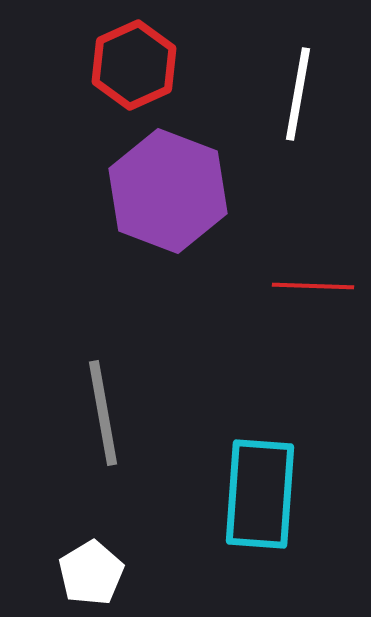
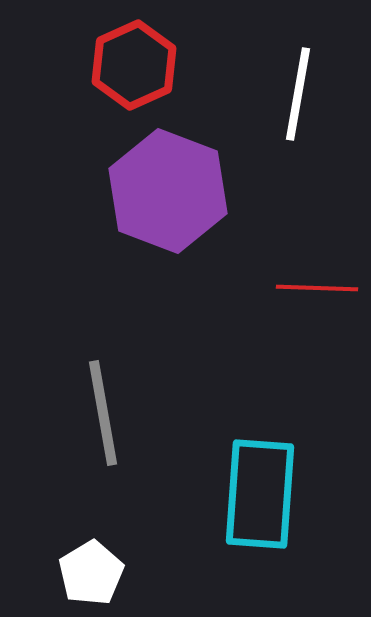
red line: moved 4 px right, 2 px down
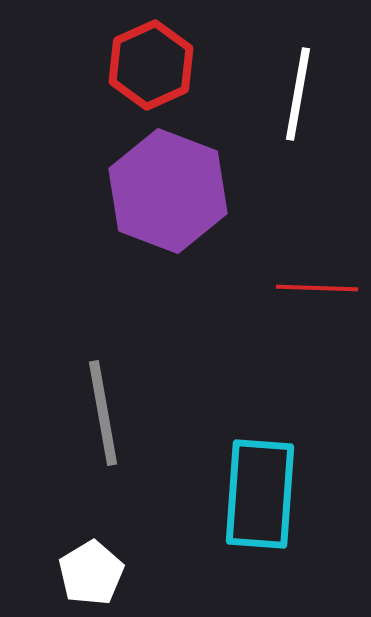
red hexagon: moved 17 px right
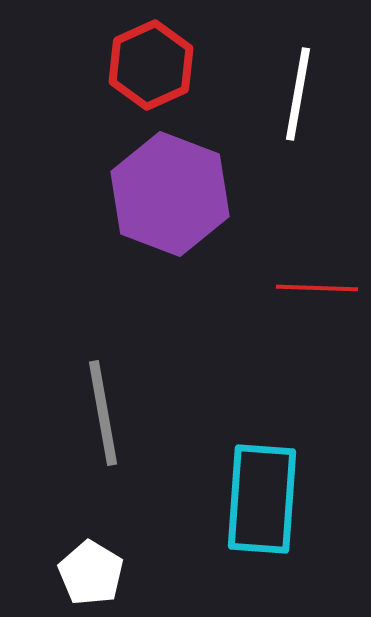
purple hexagon: moved 2 px right, 3 px down
cyan rectangle: moved 2 px right, 5 px down
white pentagon: rotated 10 degrees counterclockwise
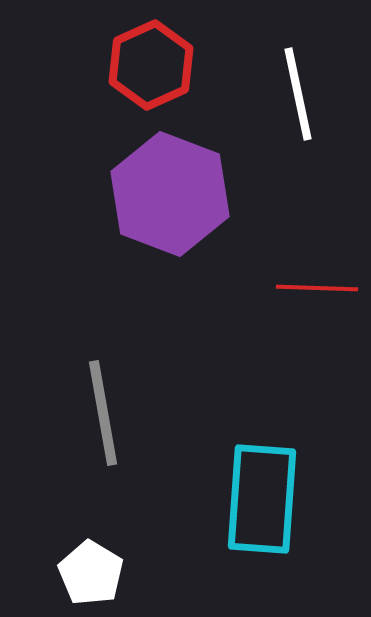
white line: rotated 22 degrees counterclockwise
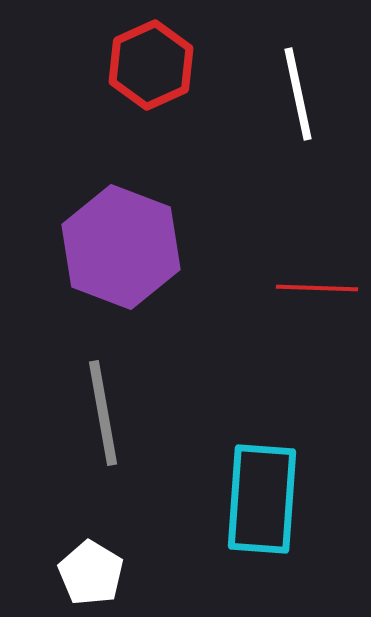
purple hexagon: moved 49 px left, 53 px down
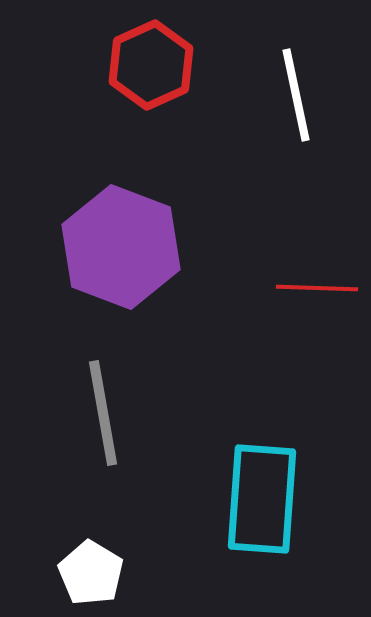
white line: moved 2 px left, 1 px down
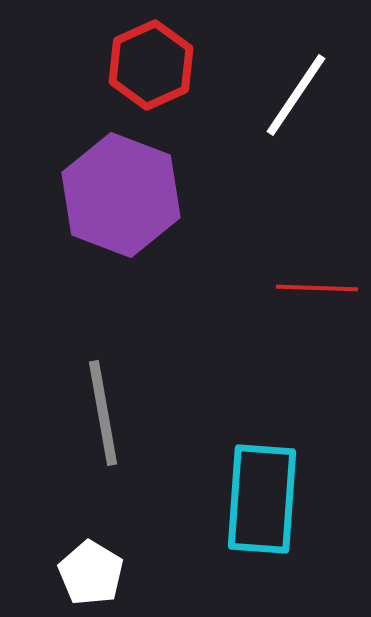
white line: rotated 46 degrees clockwise
purple hexagon: moved 52 px up
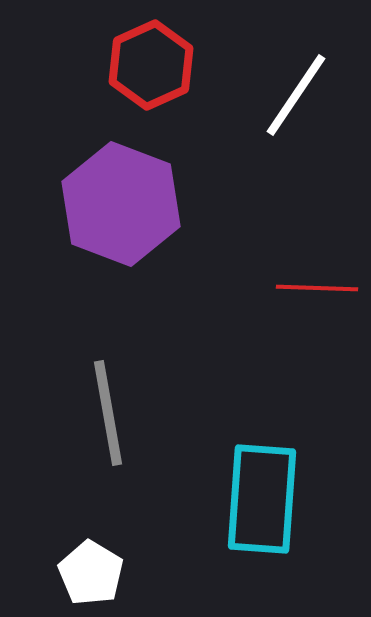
purple hexagon: moved 9 px down
gray line: moved 5 px right
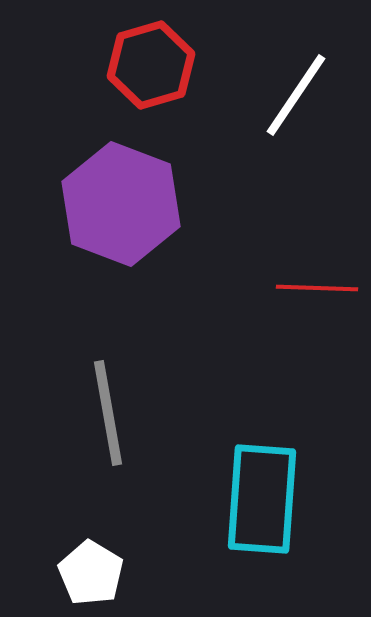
red hexagon: rotated 8 degrees clockwise
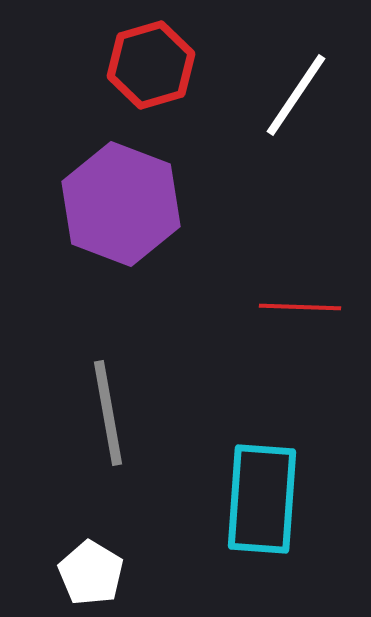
red line: moved 17 px left, 19 px down
